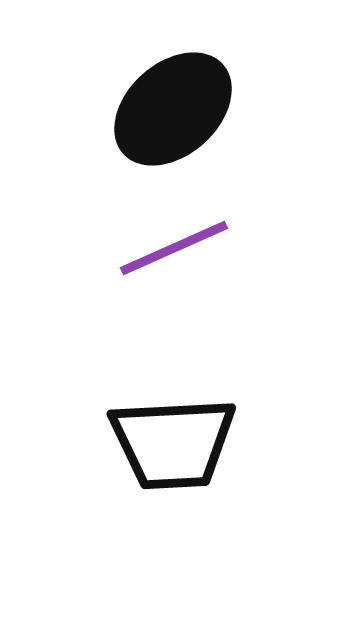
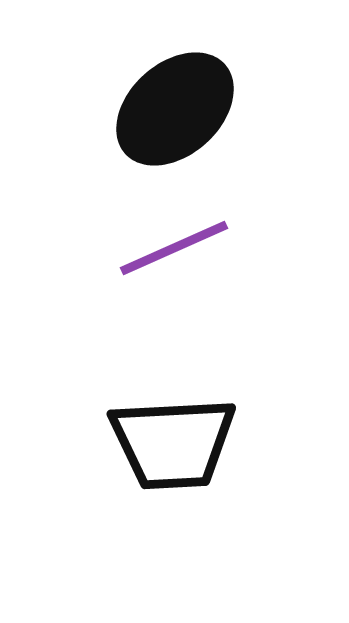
black ellipse: moved 2 px right
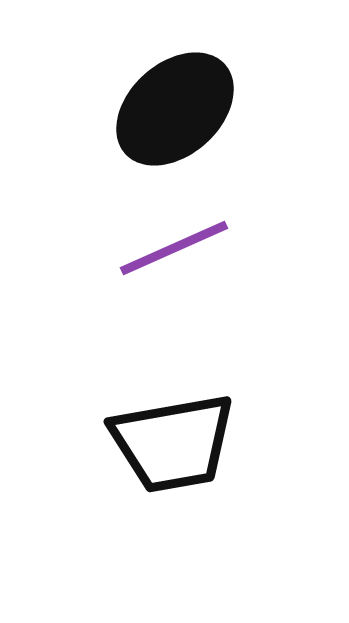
black trapezoid: rotated 7 degrees counterclockwise
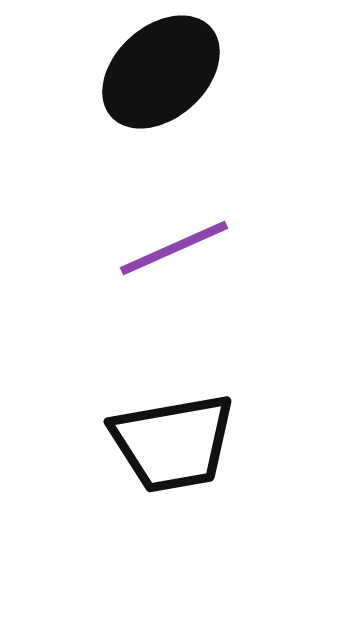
black ellipse: moved 14 px left, 37 px up
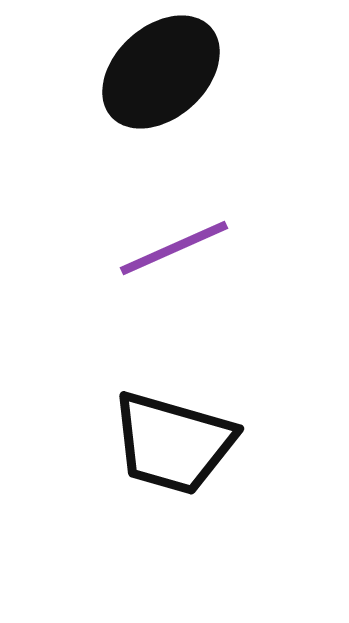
black trapezoid: rotated 26 degrees clockwise
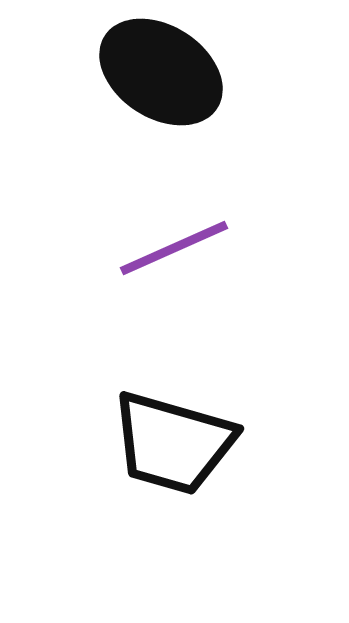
black ellipse: rotated 75 degrees clockwise
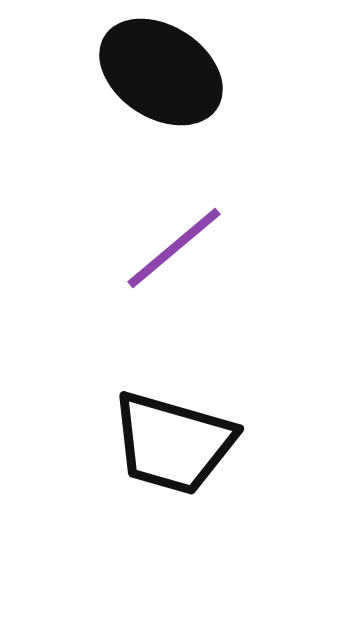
purple line: rotated 16 degrees counterclockwise
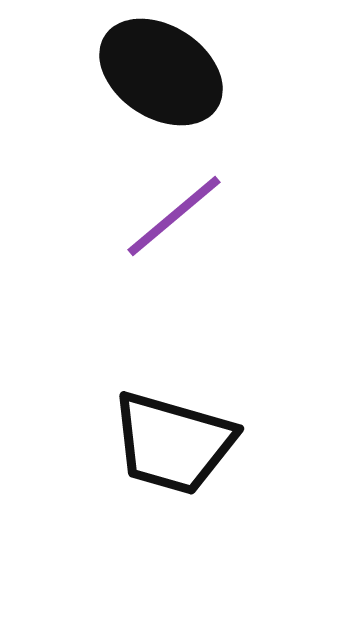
purple line: moved 32 px up
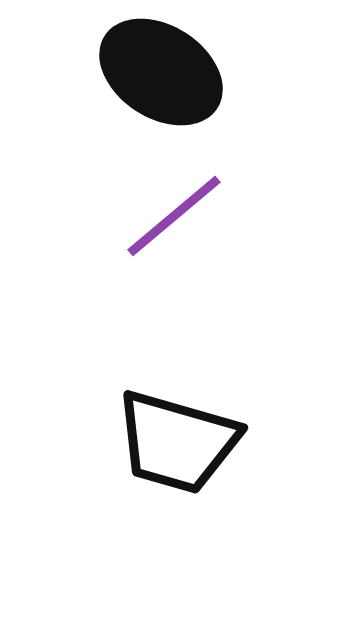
black trapezoid: moved 4 px right, 1 px up
